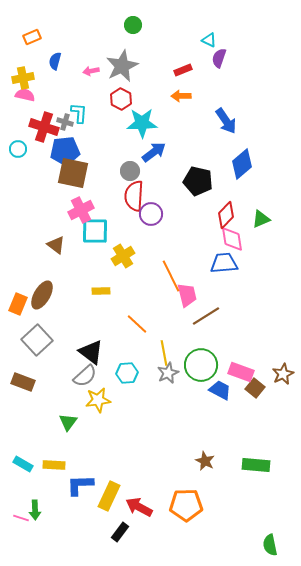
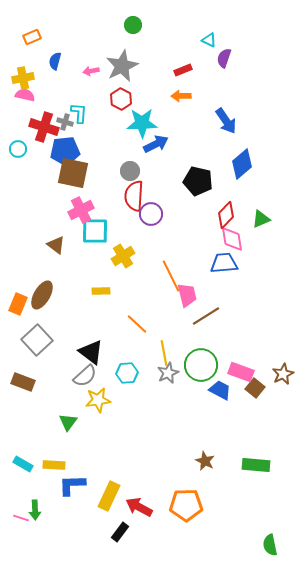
purple semicircle at (219, 58): moved 5 px right
blue arrow at (154, 152): moved 2 px right, 8 px up; rotated 10 degrees clockwise
blue L-shape at (80, 485): moved 8 px left
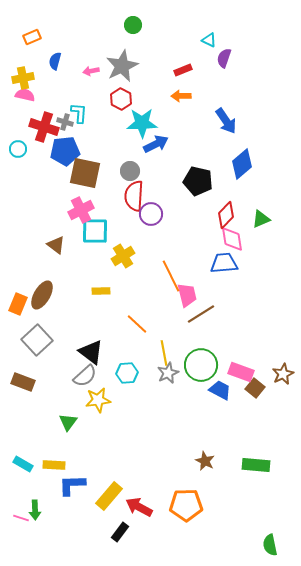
brown square at (73, 173): moved 12 px right
brown line at (206, 316): moved 5 px left, 2 px up
yellow rectangle at (109, 496): rotated 16 degrees clockwise
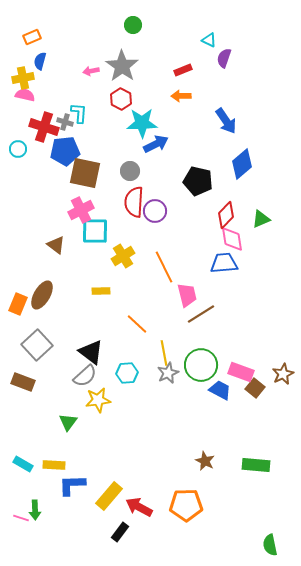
blue semicircle at (55, 61): moved 15 px left
gray star at (122, 66): rotated 12 degrees counterclockwise
red semicircle at (134, 196): moved 6 px down
purple circle at (151, 214): moved 4 px right, 3 px up
orange line at (171, 276): moved 7 px left, 9 px up
gray square at (37, 340): moved 5 px down
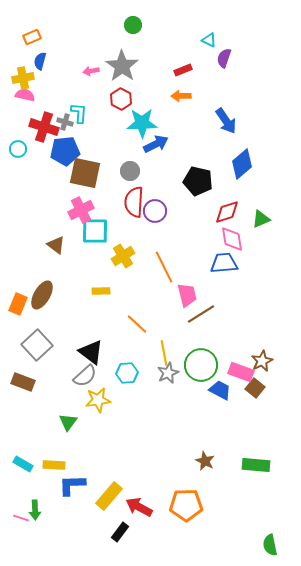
red diamond at (226, 215): moved 1 px right, 3 px up; rotated 28 degrees clockwise
brown star at (283, 374): moved 21 px left, 13 px up
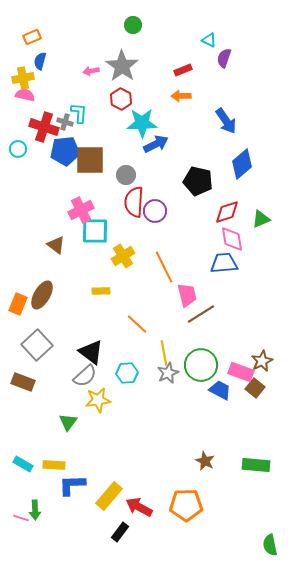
gray circle at (130, 171): moved 4 px left, 4 px down
brown square at (85, 173): moved 5 px right, 13 px up; rotated 12 degrees counterclockwise
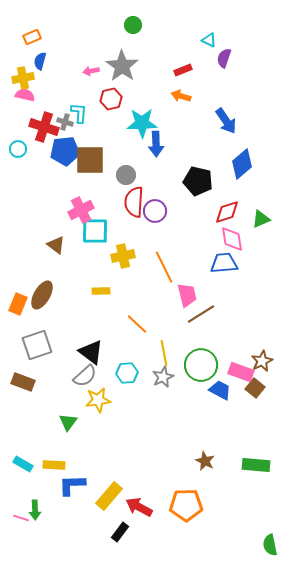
orange arrow at (181, 96): rotated 18 degrees clockwise
red hexagon at (121, 99): moved 10 px left; rotated 20 degrees clockwise
blue arrow at (156, 144): rotated 115 degrees clockwise
yellow cross at (123, 256): rotated 20 degrees clockwise
gray square at (37, 345): rotated 24 degrees clockwise
gray star at (168, 373): moved 5 px left, 4 px down
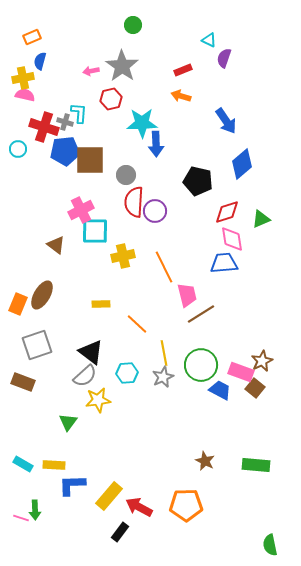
yellow rectangle at (101, 291): moved 13 px down
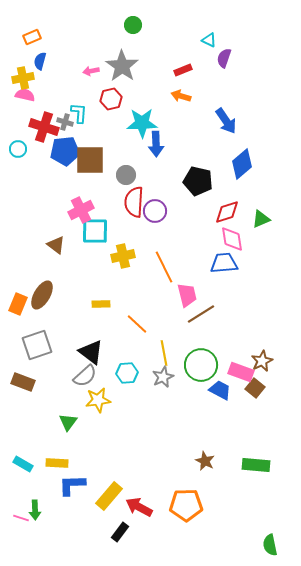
yellow rectangle at (54, 465): moved 3 px right, 2 px up
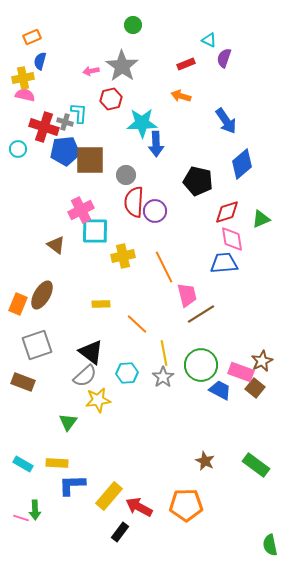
red rectangle at (183, 70): moved 3 px right, 6 px up
gray star at (163, 377): rotated 10 degrees counterclockwise
green rectangle at (256, 465): rotated 32 degrees clockwise
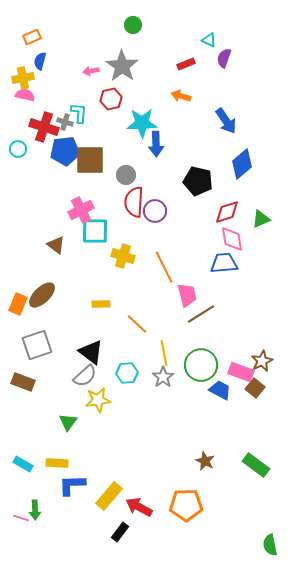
yellow cross at (123, 256): rotated 30 degrees clockwise
brown ellipse at (42, 295): rotated 16 degrees clockwise
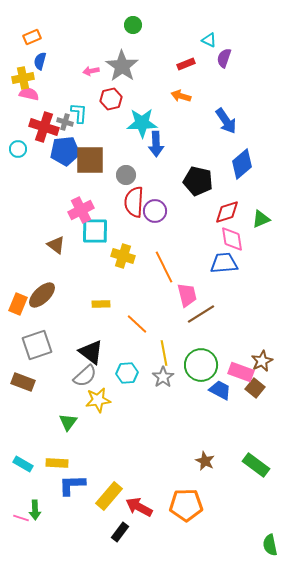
pink semicircle at (25, 95): moved 4 px right, 1 px up
